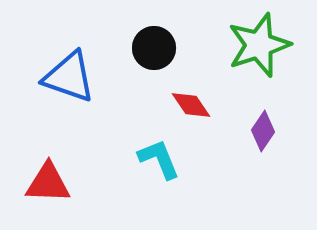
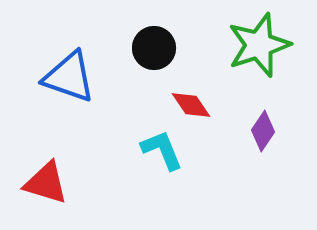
cyan L-shape: moved 3 px right, 9 px up
red triangle: moved 2 px left; rotated 15 degrees clockwise
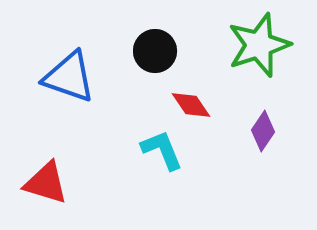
black circle: moved 1 px right, 3 px down
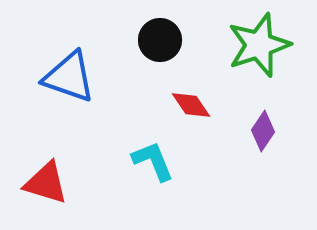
black circle: moved 5 px right, 11 px up
cyan L-shape: moved 9 px left, 11 px down
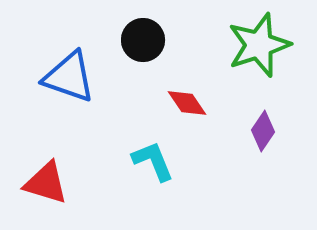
black circle: moved 17 px left
red diamond: moved 4 px left, 2 px up
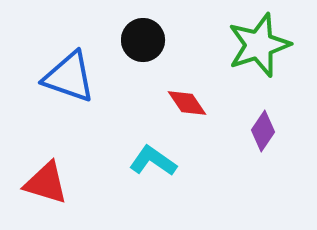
cyan L-shape: rotated 33 degrees counterclockwise
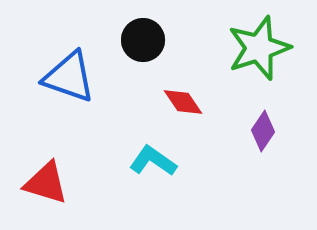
green star: moved 3 px down
red diamond: moved 4 px left, 1 px up
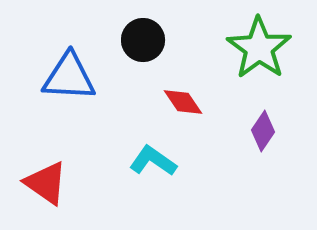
green star: rotated 18 degrees counterclockwise
blue triangle: rotated 16 degrees counterclockwise
red triangle: rotated 18 degrees clockwise
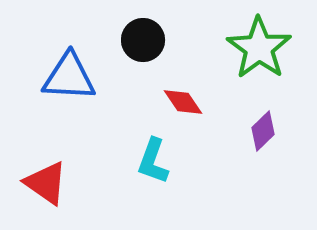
purple diamond: rotated 12 degrees clockwise
cyan L-shape: rotated 105 degrees counterclockwise
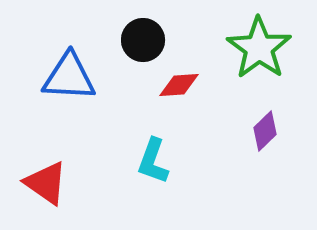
red diamond: moved 4 px left, 17 px up; rotated 60 degrees counterclockwise
purple diamond: moved 2 px right
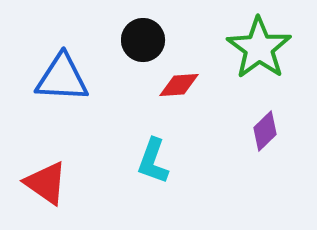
blue triangle: moved 7 px left, 1 px down
